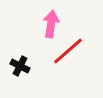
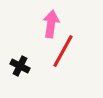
red line: moved 5 px left; rotated 20 degrees counterclockwise
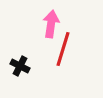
red line: moved 2 px up; rotated 12 degrees counterclockwise
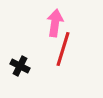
pink arrow: moved 4 px right, 1 px up
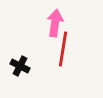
red line: rotated 8 degrees counterclockwise
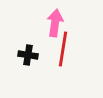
black cross: moved 8 px right, 11 px up; rotated 18 degrees counterclockwise
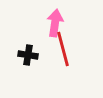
red line: rotated 24 degrees counterclockwise
